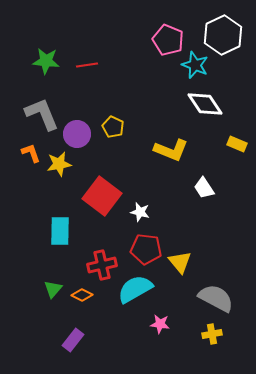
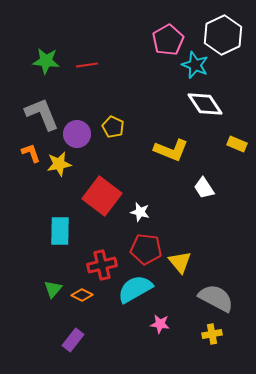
pink pentagon: rotated 20 degrees clockwise
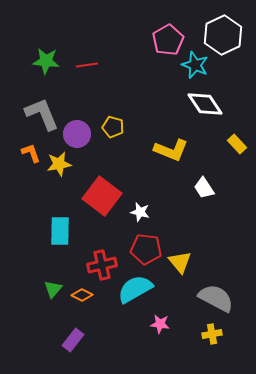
yellow pentagon: rotated 10 degrees counterclockwise
yellow rectangle: rotated 24 degrees clockwise
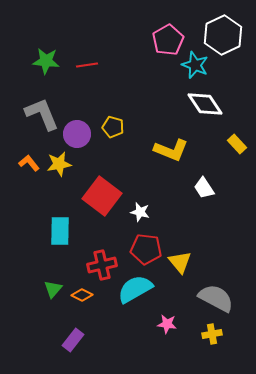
orange L-shape: moved 2 px left, 10 px down; rotated 20 degrees counterclockwise
pink star: moved 7 px right
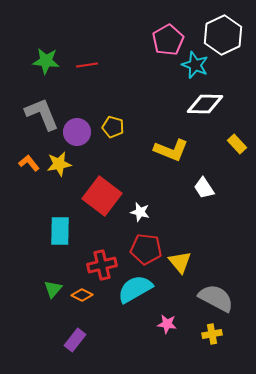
white diamond: rotated 54 degrees counterclockwise
purple circle: moved 2 px up
purple rectangle: moved 2 px right
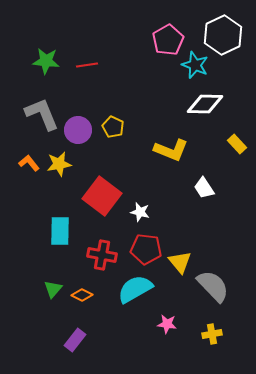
yellow pentagon: rotated 10 degrees clockwise
purple circle: moved 1 px right, 2 px up
red cross: moved 10 px up; rotated 24 degrees clockwise
gray semicircle: moved 3 px left, 12 px up; rotated 18 degrees clockwise
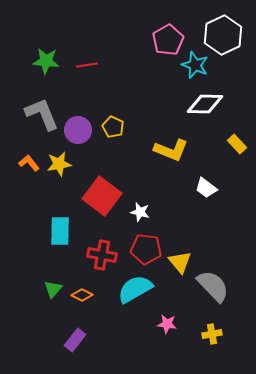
white trapezoid: moved 2 px right; rotated 20 degrees counterclockwise
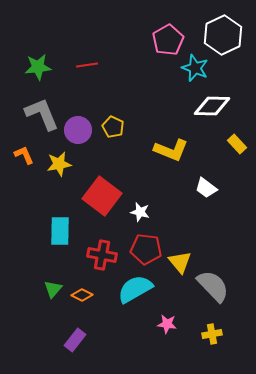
green star: moved 8 px left, 6 px down; rotated 12 degrees counterclockwise
cyan star: moved 3 px down
white diamond: moved 7 px right, 2 px down
orange L-shape: moved 5 px left, 8 px up; rotated 15 degrees clockwise
